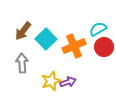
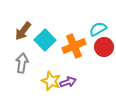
cyan square: moved 1 px left, 1 px down
gray arrow: rotated 12 degrees clockwise
yellow star: rotated 30 degrees counterclockwise
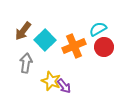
gray arrow: moved 4 px right
purple arrow: moved 4 px left, 4 px down; rotated 70 degrees clockwise
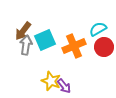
cyan square: rotated 20 degrees clockwise
gray arrow: moved 18 px up
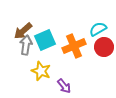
brown arrow: rotated 12 degrees clockwise
yellow star: moved 10 px left, 10 px up
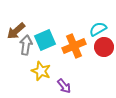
brown arrow: moved 7 px left
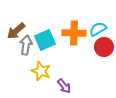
orange cross: moved 13 px up; rotated 25 degrees clockwise
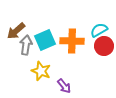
cyan semicircle: moved 1 px right, 1 px down
orange cross: moved 2 px left, 8 px down
red circle: moved 1 px up
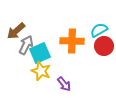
cyan square: moved 5 px left, 13 px down
gray arrow: rotated 18 degrees clockwise
purple arrow: moved 2 px up
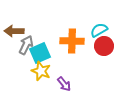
brown arrow: moved 2 px left; rotated 42 degrees clockwise
